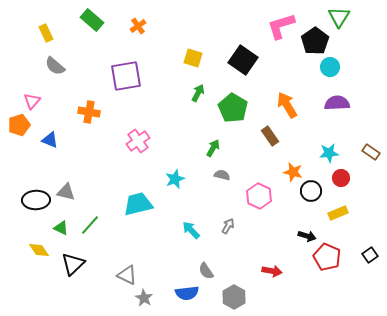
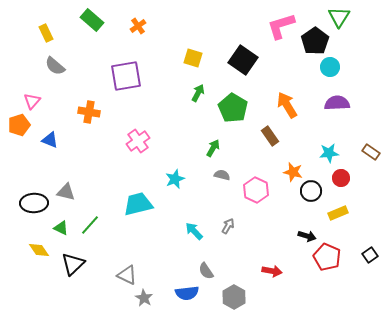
pink hexagon at (259, 196): moved 3 px left, 6 px up
black ellipse at (36, 200): moved 2 px left, 3 px down
cyan arrow at (191, 230): moved 3 px right, 1 px down
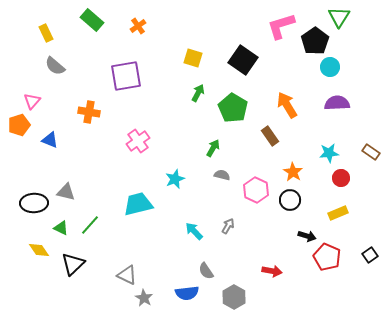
orange star at (293, 172): rotated 18 degrees clockwise
black circle at (311, 191): moved 21 px left, 9 px down
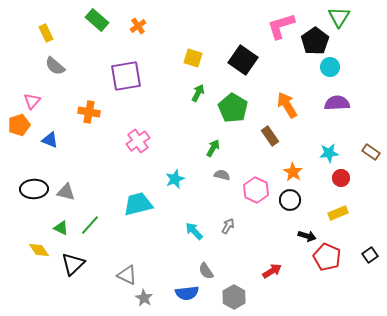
green rectangle at (92, 20): moved 5 px right
black ellipse at (34, 203): moved 14 px up
red arrow at (272, 271): rotated 42 degrees counterclockwise
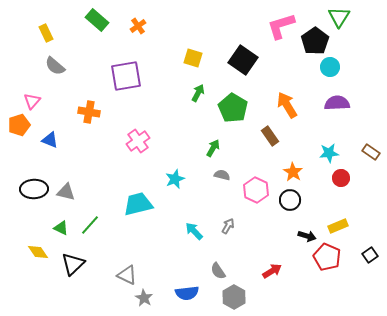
yellow rectangle at (338, 213): moved 13 px down
yellow diamond at (39, 250): moved 1 px left, 2 px down
gray semicircle at (206, 271): moved 12 px right
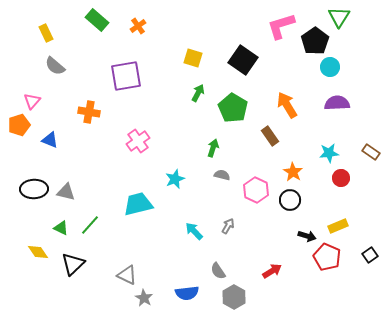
green arrow at (213, 148): rotated 12 degrees counterclockwise
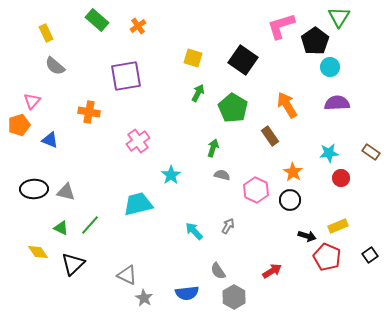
cyan star at (175, 179): moved 4 px left, 4 px up; rotated 12 degrees counterclockwise
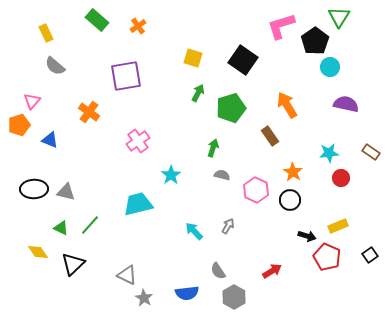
purple semicircle at (337, 103): moved 9 px right, 1 px down; rotated 15 degrees clockwise
green pentagon at (233, 108): moved 2 px left; rotated 24 degrees clockwise
orange cross at (89, 112): rotated 25 degrees clockwise
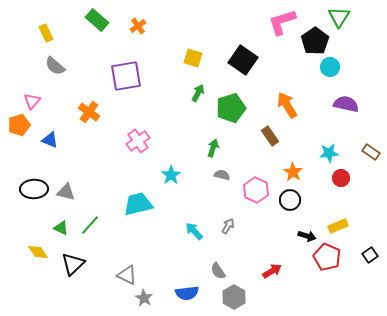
pink L-shape at (281, 26): moved 1 px right, 4 px up
